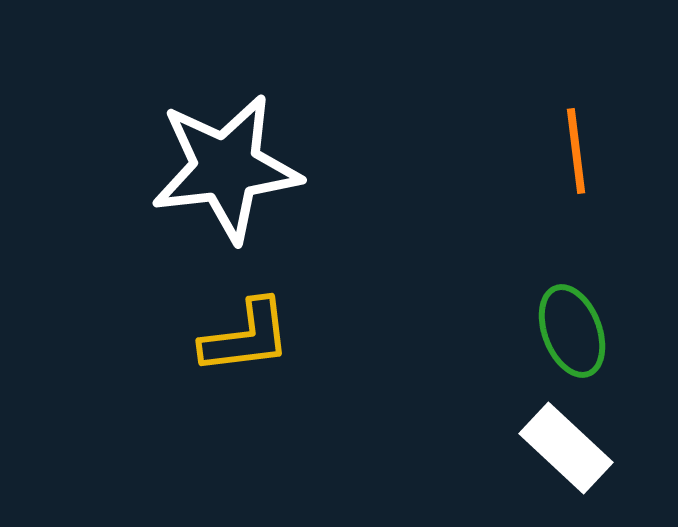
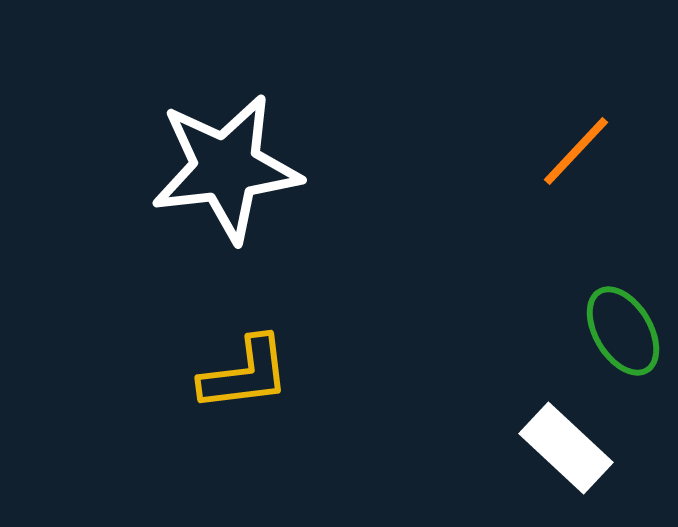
orange line: rotated 50 degrees clockwise
green ellipse: moved 51 px right; rotated 10 degrees counterclockwise
yellow L-shape: moved 1 px left, 37 px down
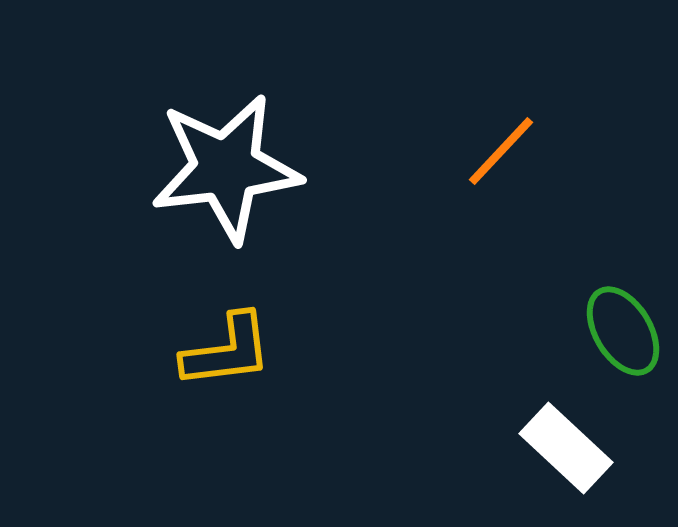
orange line: moved 75 px left
yellow L-shape: moved 18 px left, 23 px up
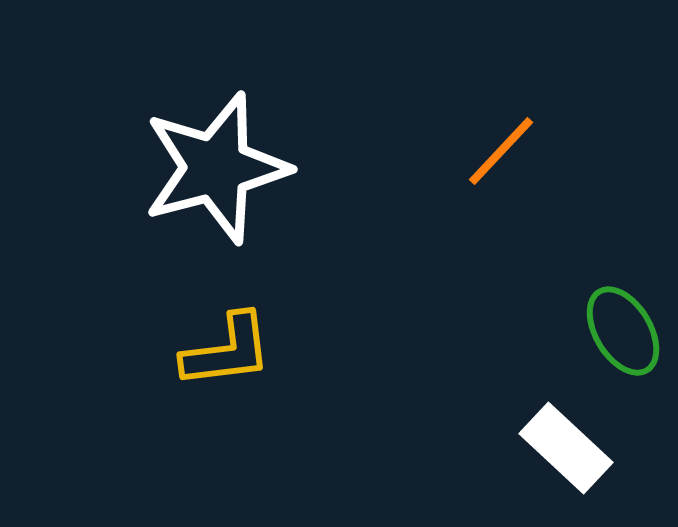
white star: moved 10 px left; rotated 8 degrees counterclockwise
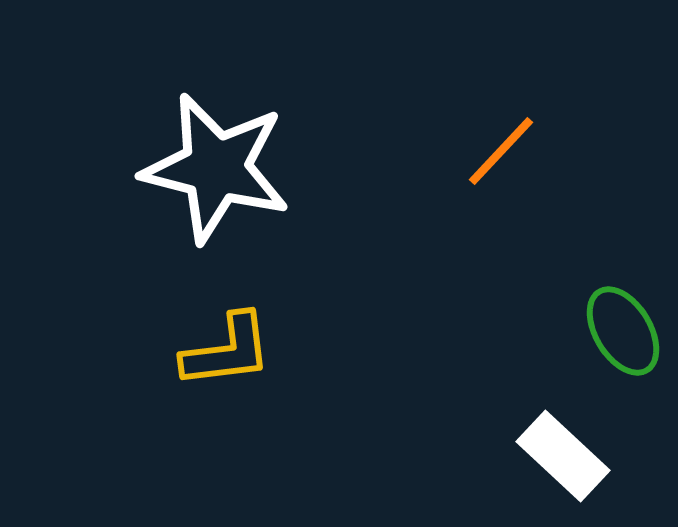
white star: rotated 29 degrees clockwise
white rectangle: moved 3 px left, 8 px down
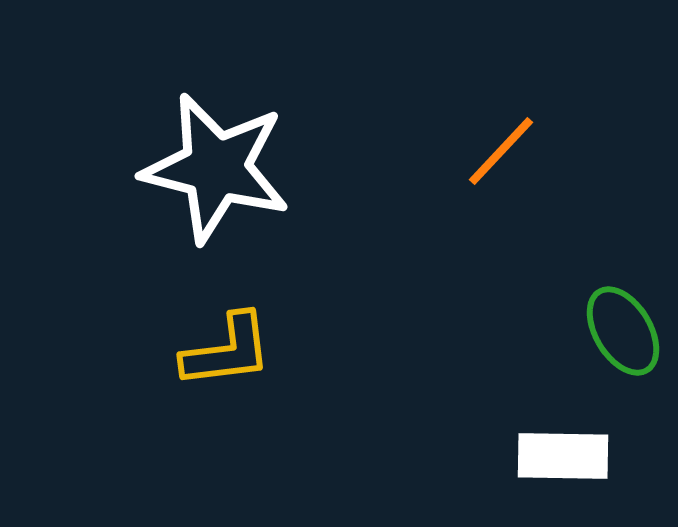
white rectangle: rotated 42 degrees counterclockwise
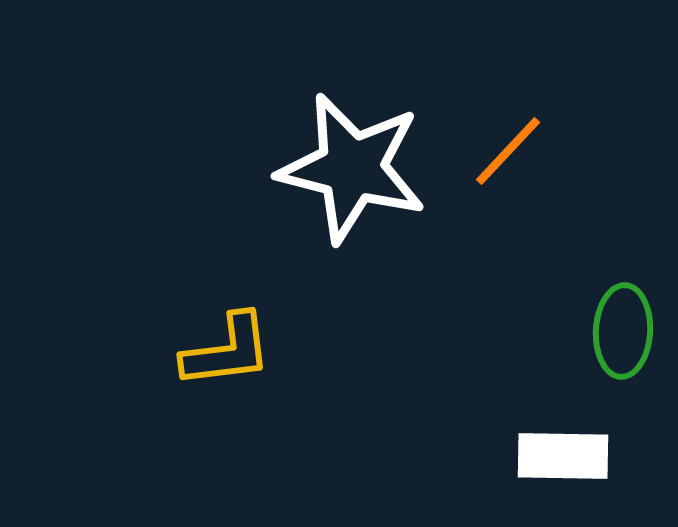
orange line: moved 7 px right
white star: moved 136 px right
green ellipse: rotated 34 degrees clockwise
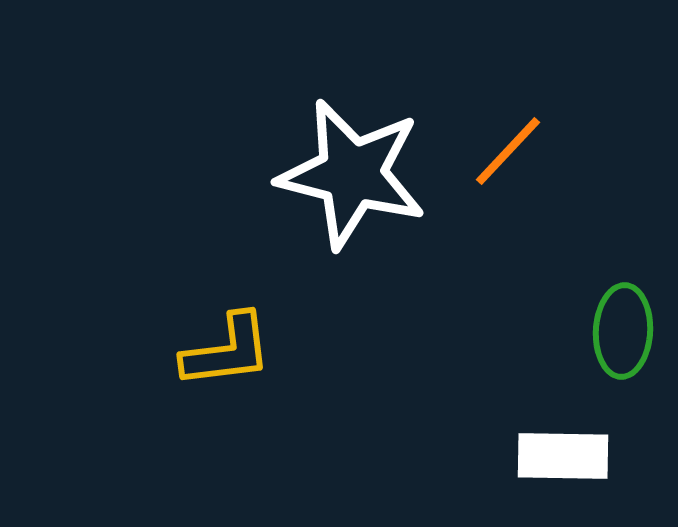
white star: moved 6 px down
